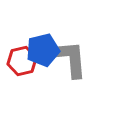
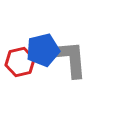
red hexagon: moved 2 px left, 1 px down
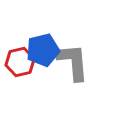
gray L-shape: moved 2 px right, 3 px down
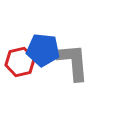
blue pentagon: rotated 20 degrees clockwise
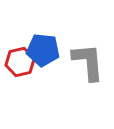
gray L-shape: moved 15 px right
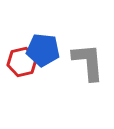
red hexagon: moved 2 px right
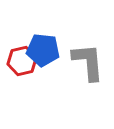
red hexagon: moved 1 px up
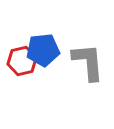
blue pentagon: rotated 12 degrees counterclockwise
